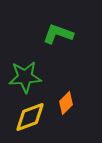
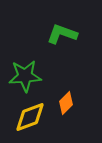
green L-shape: moved 4 px right
green star: moved 1 px up
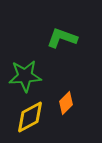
green L-shape: moved 4 px down
yellow diamond: rotated 8 degrees counterclockwise
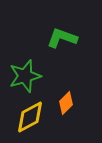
green star: rotated 12 degrees counterclockwise
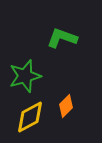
orange diamond: moved 3 px down
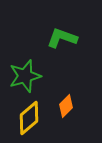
yellow diamond: moved 1 px left, 1 px down; rotated 12 degrees counterclockwise
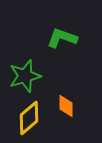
orange diamond: rotated 45 degrees counterclockwise
